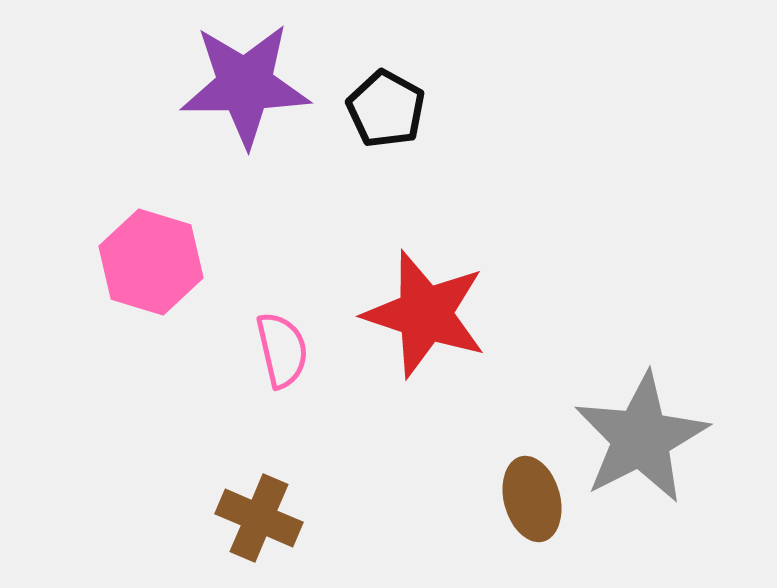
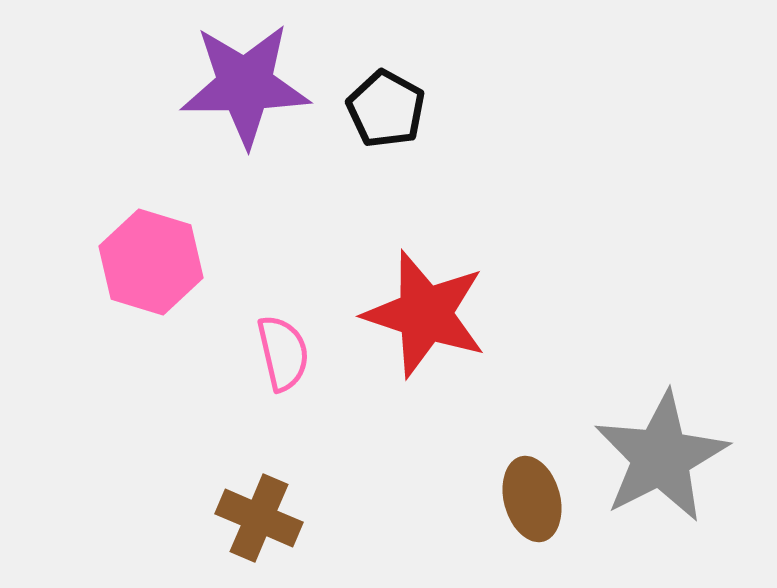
pink semicircle: moved 1 px right, 3 px down
gray star: moved 20 px right, 19 px down
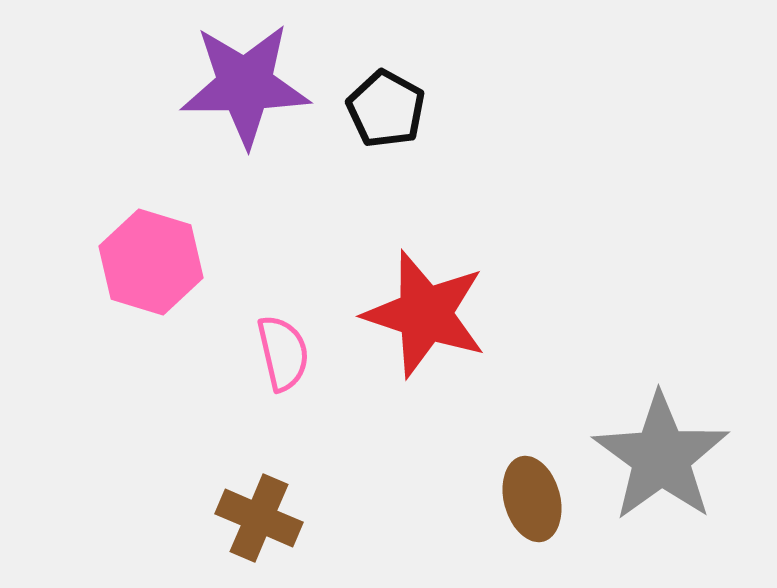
gray star: rotated 9 degrees counterclockwise
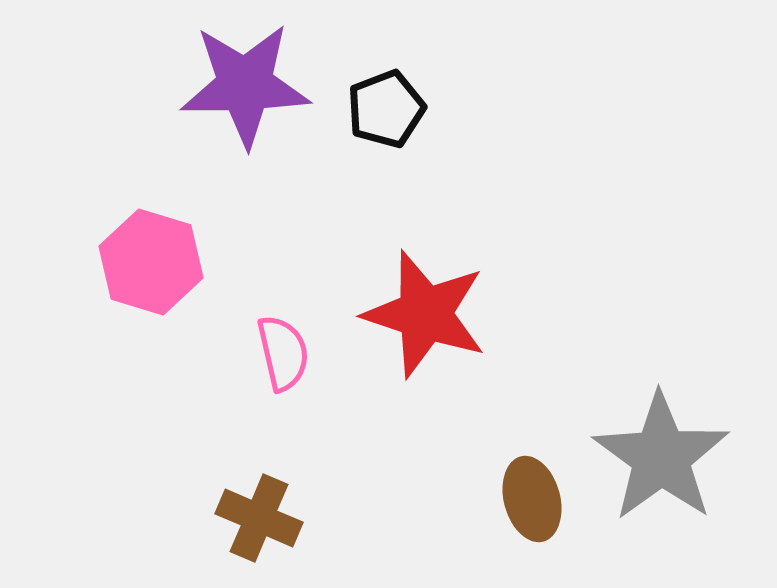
black pentagon: rotated 22 degrees clockwise
